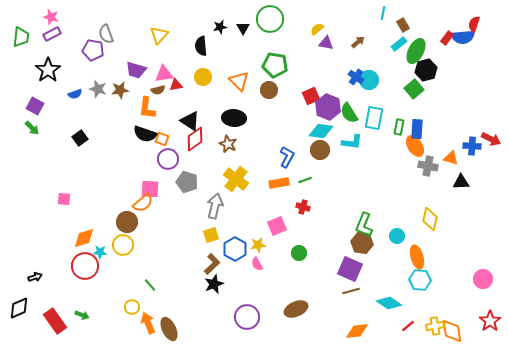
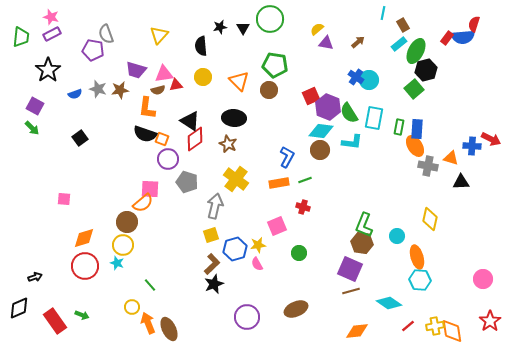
blue hexagon at (235, 249): rotated 15 degrees clockwise
cyan star at (100, 252): moved 17 px right, 11 px down; rotated 16 degrees clockwise
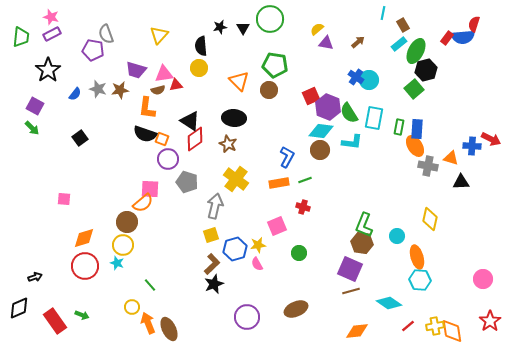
yellow circle at (203, 77): moved 4 px left, 9 px up
blue semicircle at (75, 94): rotated 32 degrees counterclockwise
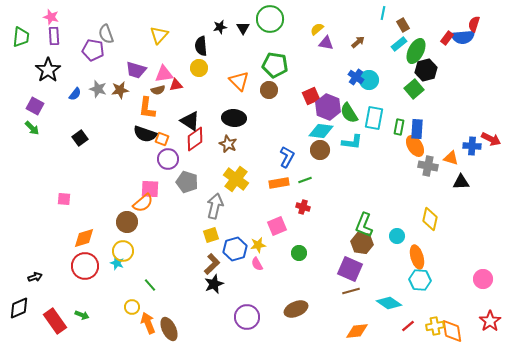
purple rectangle at (52, 34): moved 2 px right, 2 px down; rotated 66 degrees counterclockwise
yellow circle at (123, 245): moved 6 px down
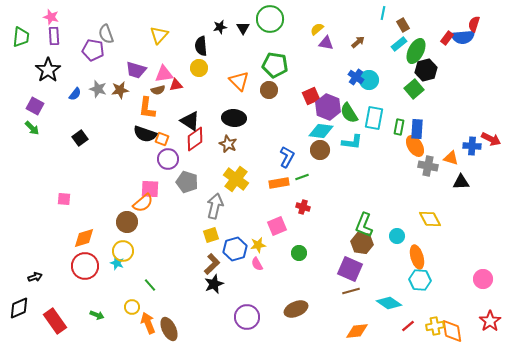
green line at (305, 180): moved 3 px left, 3 px up
yellow diamond at (430, 219): rotated 40 degrees counterclockwise
green arrow at (82, 315): moved 15 px right
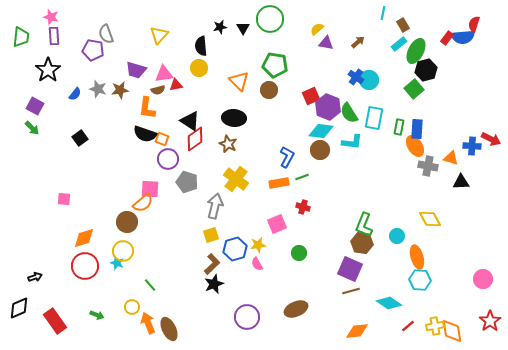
pink square at (277, 226): moved 2 px up
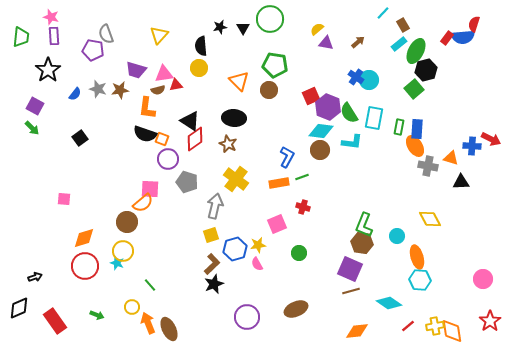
cyan line at (383, 13): rotated 32 degrees clockwise
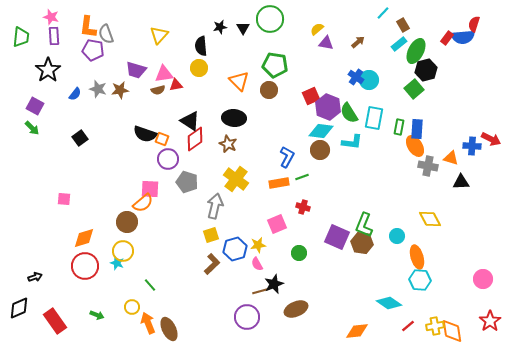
orange L-shape at (147, 108): moved 59 px left, 81 px up
purple square at (350, 269): moved 13 px left, 32 px up
black star at (214, 284): moved 60 px right
brown line at (351, 291): moved 90 px left
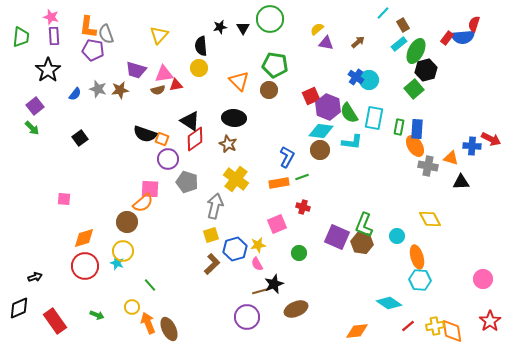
purple square at (35, 106): rotated 24 degrees clockwise
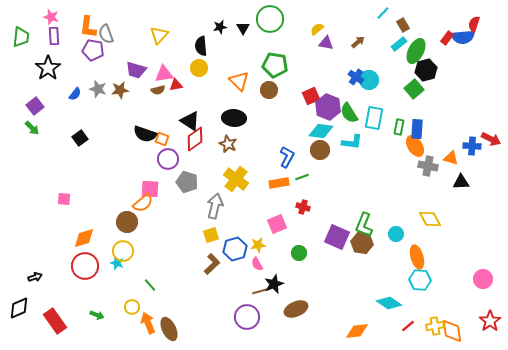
black star at (48, 70): moved 2 px up
cyan circle at (397, 236): moved 1 px left, 2 px up
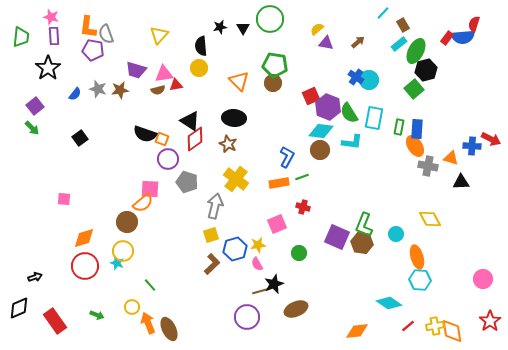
brown circle at (269, 90): moved 4 px right, 7 px up
